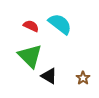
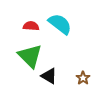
red semicircle: rotated 21 degrees counterclockwise
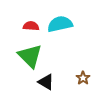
cyan semicircle: rotated 50 degrees counterclockwise
black triangle: moved 3 px left, 6 px down
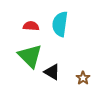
cyan semicircle: rotated 70 degrees counterclockwise
black triangle: moved 6 px right, 10 px up
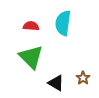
cyan semicircle: moved 3 px right, 1 px up
green triangle: moved 1 px right, 1 px down
black triangle: moved 4 px right, 11 px down
